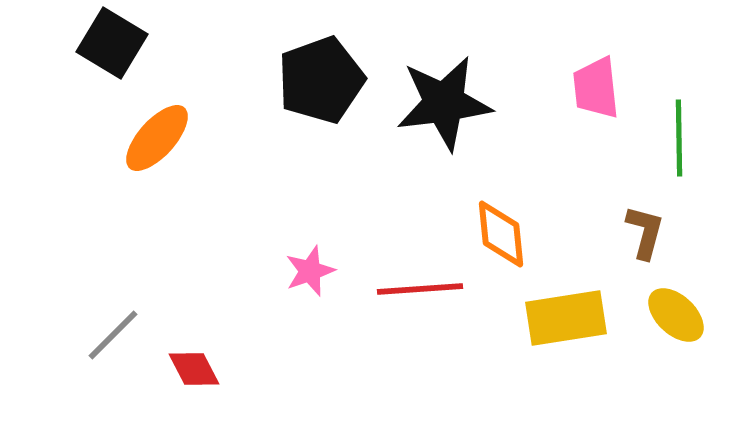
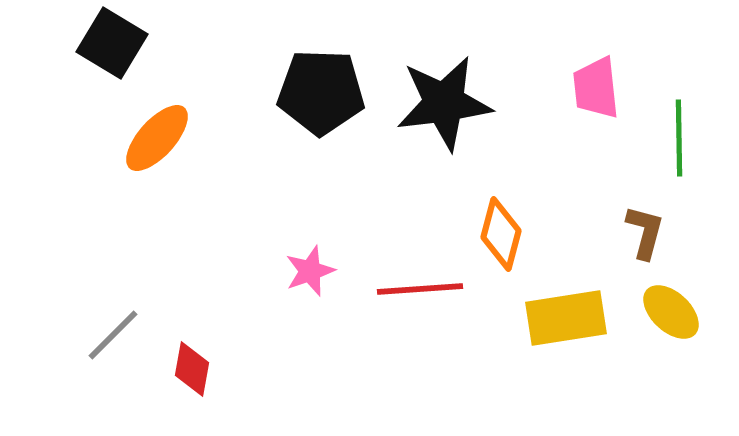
black pentagon: moved 12 px down; rotated 22 degrees clockwise
orange diamond: rotated 20 degrees clockwise
yellow ellipse: moved 5 px left, 3 px up
red diamond: moved 2 px left; rotated 38 degrees clockwise
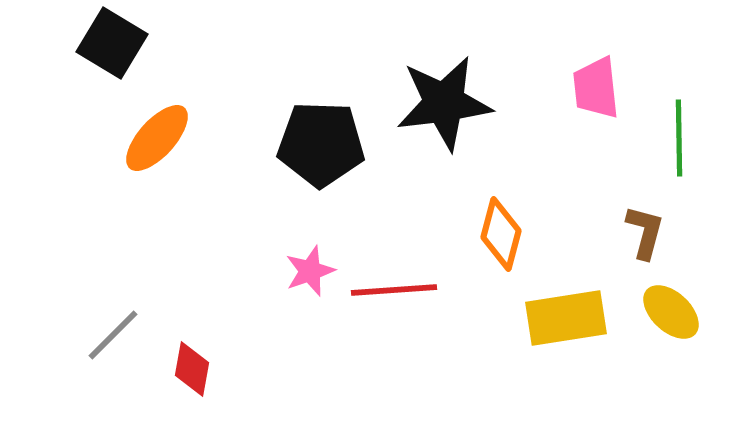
black pentagon: moved 52 px down
red line: moved 26 px left, 1 px down
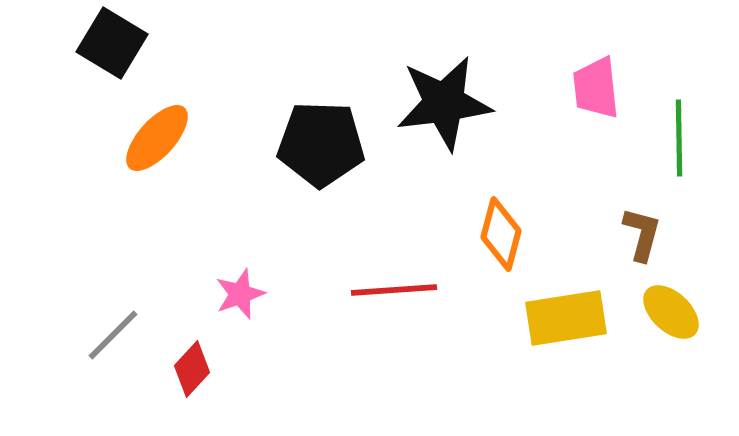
brown L-shape: moved 3 px left, 2 px down
pink star: moved 70 px left, 23 px down
red diamond: rotated 32 degrees clockwise
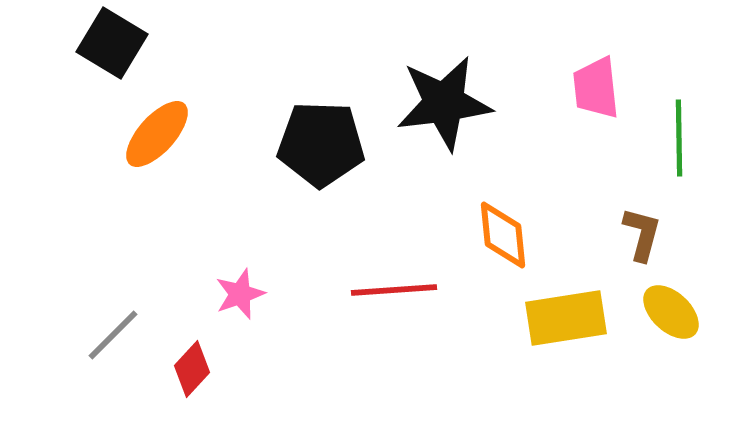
orange ellipse: moved 4 px up
orange diamond: moved 2 px right, 1 px down; rotated 20 degrees counterclockwise
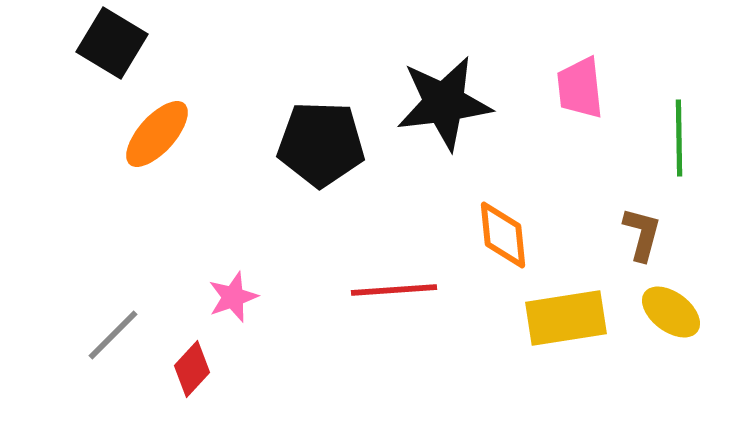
pink trapezoid: moved 16 px left
pink star: moved 7 px left, 3 px down
yellow ellipse: rotated 6 degrees counterclockwise
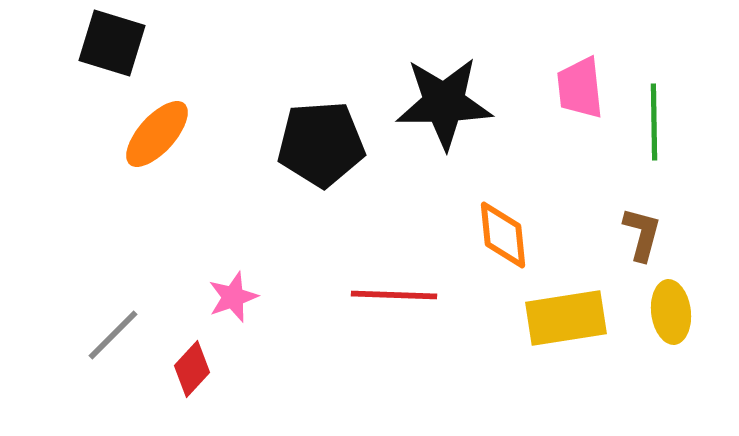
black square: rotated 14 degrees counterclockwise
black star: rotated 6 degrees clockwise
green line: moved 25 px left, 16 px up
black pentagon: rotated 6 degrees counterclockwise
red line: moved 5 px down; rotated 6 degrees clockwise
yellow ellipse: rotated 46 degrees clockwise
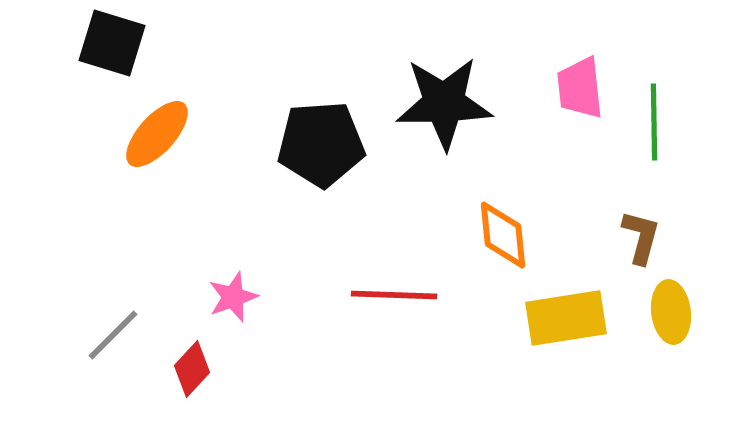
brown L-shape: moved 1 px left, 3 px down
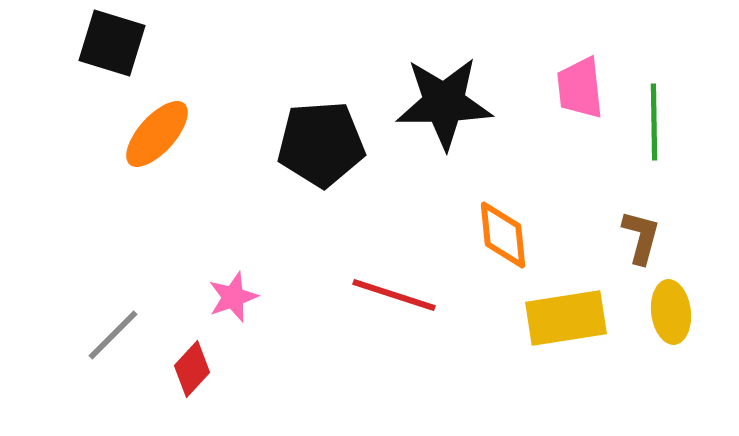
red line: rotated 16 degrees clockwise
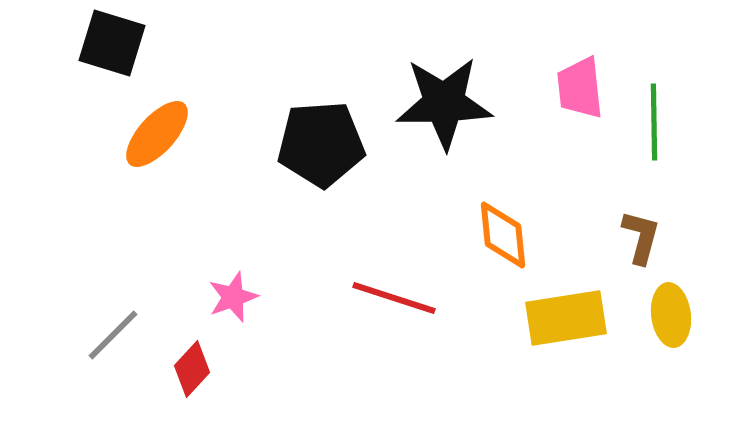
red line: moved 3 px down
yellow ellipse: moved 3 px down
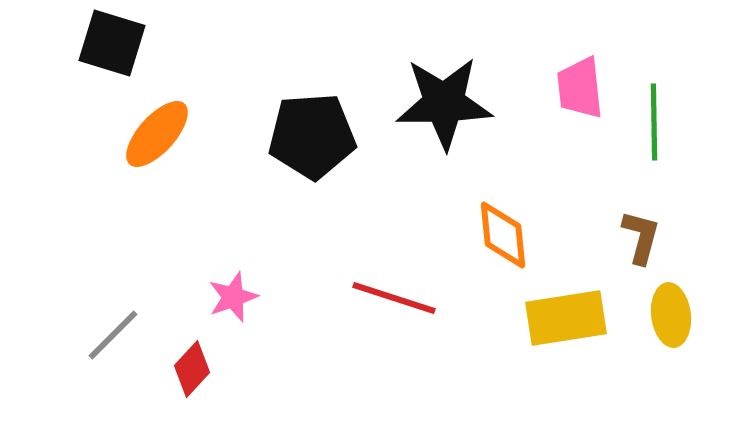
black pentagon: moved 9 px left, 8 px up
